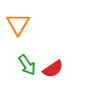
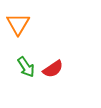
green arrow: moved 1 px left, 2 px down
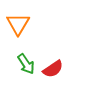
green arrow: moved 3 px up
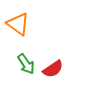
orange triangle: rotated 25 degrees counterclockwise
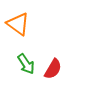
red semicircle: rotated 25 degrees counterclockwise
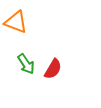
orange triangle: moved 2 px left, 2 px up; rotated 15 degrees counterclockwise
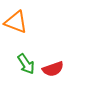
red semicircle: rotated 40 degrees clockwise
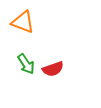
orange triangle: moved 7 px right
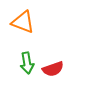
green arrow: moved 1 px right, 1 px up; rotated 25 degrees clockwise
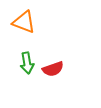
orange triangle: moved 1 px right
